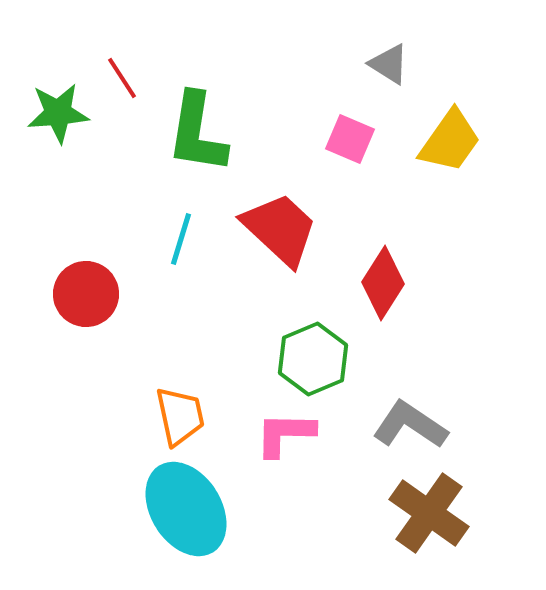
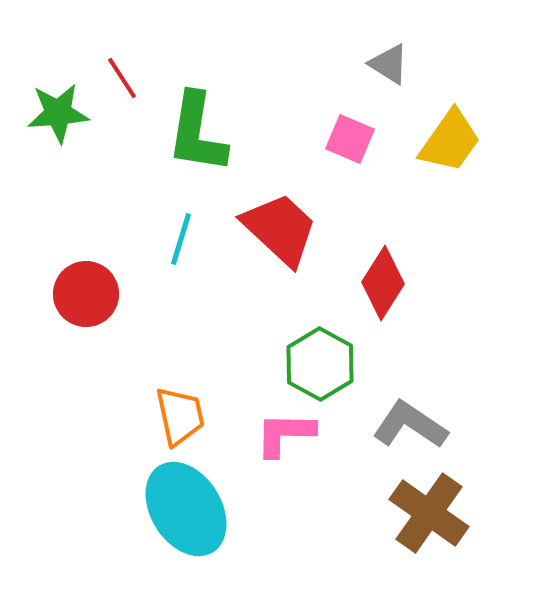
green hexagon: moved 7 px right, 5 px down; rotated 8 degrees counterclockwise
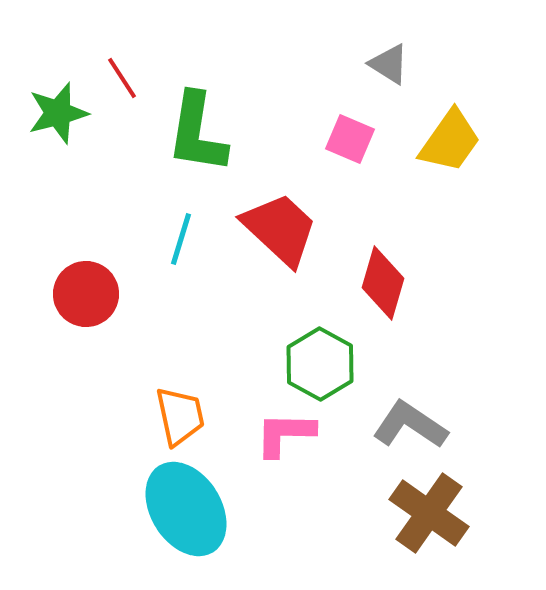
green star: rotated 10 degrees counterclockwise
red diamond: rotated 16 degrees counterclockwise
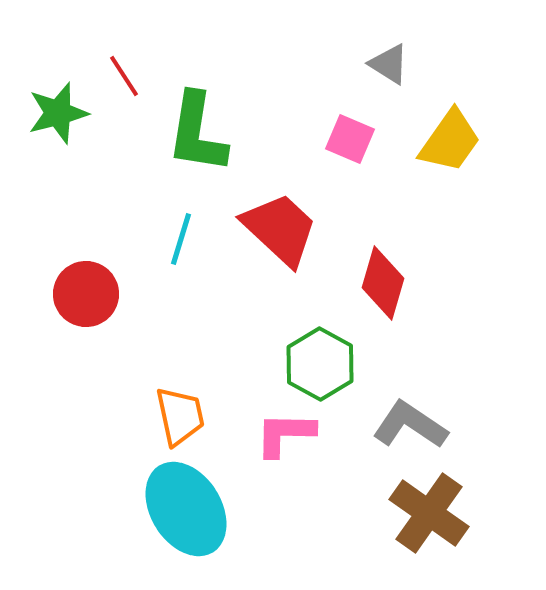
red line: moved 2 px right, 2 px up
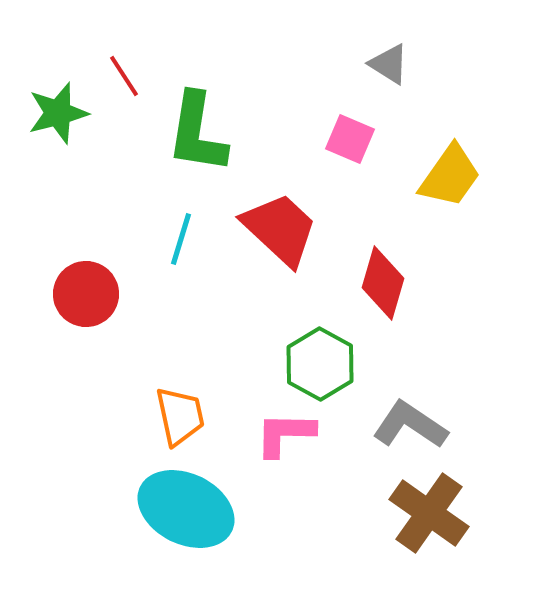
yellow trapezoid: moved 35 px down
cyan ellipse: rotated 32 degrees counterclockwise
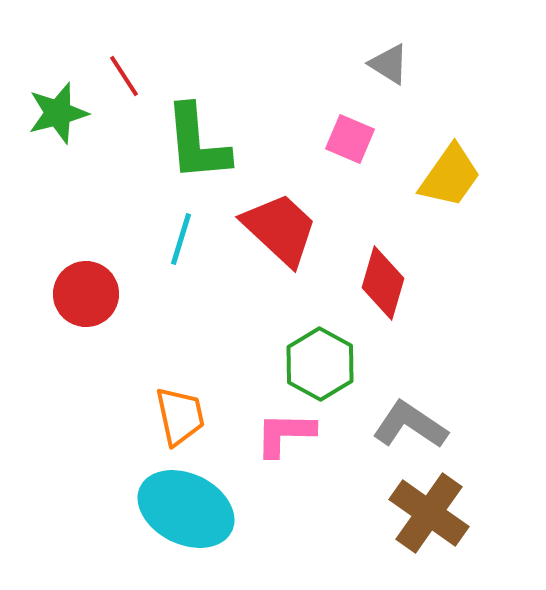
green L-shape: moved 10 px down; rotated 14 degrees counterclockwise
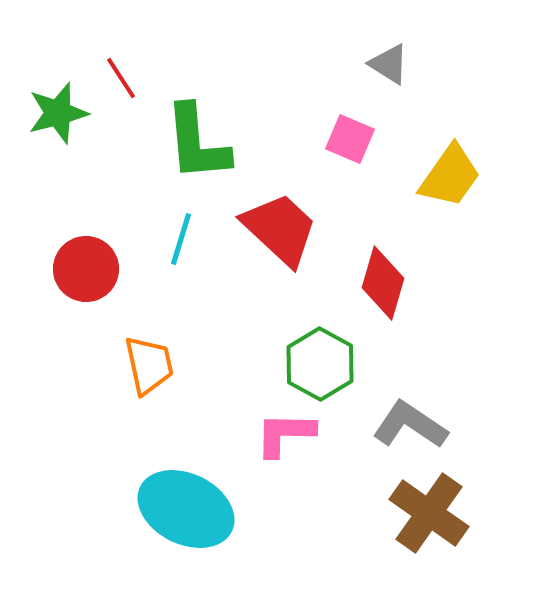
red line: moved 3 px left, 2 px down
red circle: moved 25 px up
orange trapezoid: moved 31 px left, 51 px up
